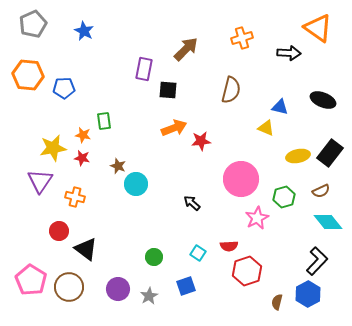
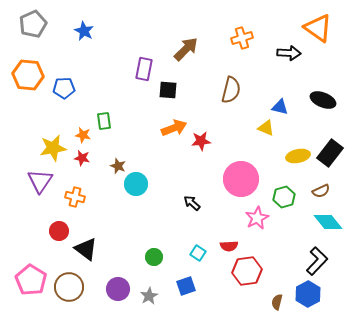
red hexagon at (247, 271): rotated 12 degrees clockwise
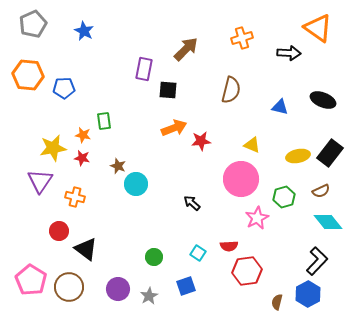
yellow triangle at (266, 128): moved 14 px left, 17 px down
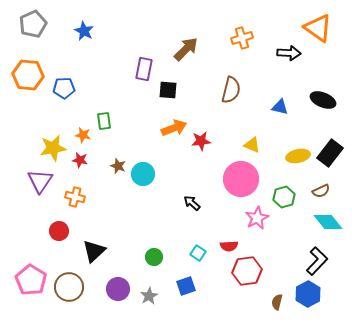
red star at (82, 158): moved 2 px left, 2 px down
cyan circle at (136, 184): moved 7 px right, 10 px up
black triangle at (86, 249): moved 8 px right, 2 px down; rotated 40 degrees clockwise
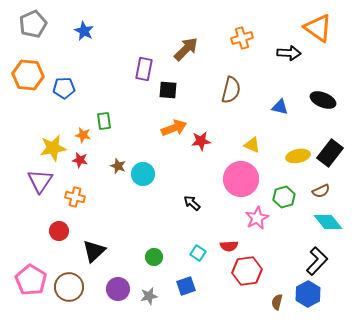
gray star at (149, 296): rotated 18 degrees clockwise
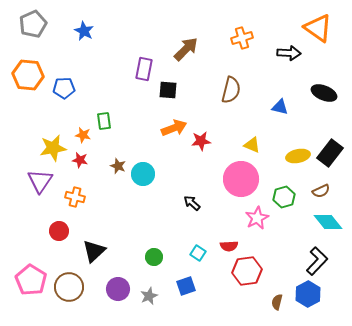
black ellipse at (323, 100): moved 1 px right, 7 px up
gray star at (149, 296): rotated 12 degrees counterclockwise
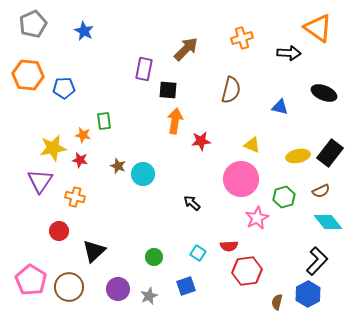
orange arrow at (174, 128): moved 1 px right, 7 px up; rotated 60 degrees counterclockwise
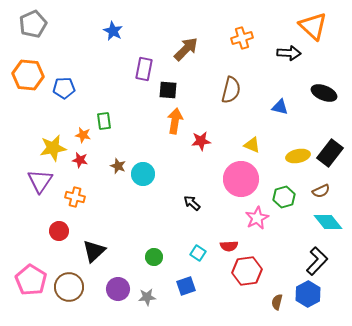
orange triangle at (318, 28): moved 5 px left, 2 px up; rotated 8 degrees clockwise
blue star at (84, 31): moved 29 px right
gray star at (149, 296): moved 2 px left, 1 px down; rotated 18 degrees clockwise
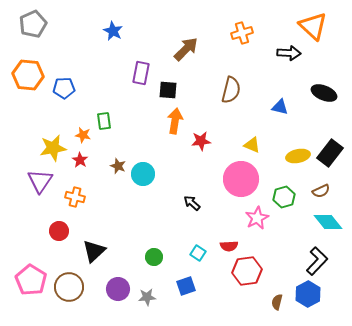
orange cross at (242, 38): moved 5 px up
purple rectangle at (144, 69): moved 3 px left, 4 px down
red star at (80, 160): rotated 21 degrees clockwise
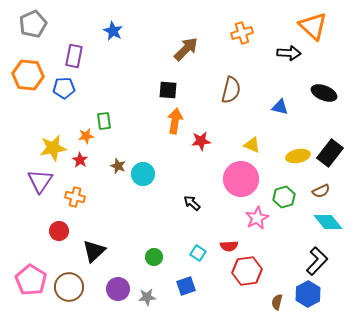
purple rectangle at (141, 73): moved 67 px left, 17 px up
orange star at (83, 135): moved 3 px right, 1 px down; rotated 21 degrees counterclockwise
